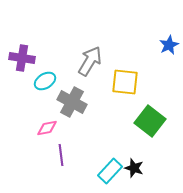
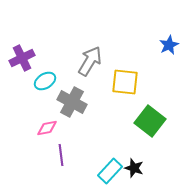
purple cross: rotated 35 degrees counterclockwise
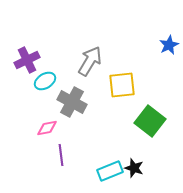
purple cross: moved 5 px right, 2 px down
yellow square: moved 3 px left, 3 px down; rotated 12 degrees counterclockwise
cyan rectangle: rotated 25 degrees clockwise
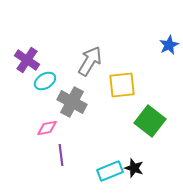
purple cross: rotated 30 degrees counterclockwise
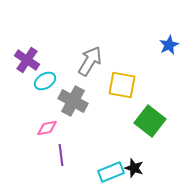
yellow square: rotated 16 degrees clockwise
gray cross: moved 1 px right, 1 px up
cyan rectangle: moved 1 px right, 1 px down
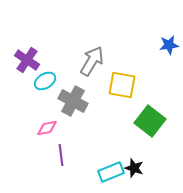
blue star: rotated 18 degrees clockwise
gray arrow: moved 2 px right
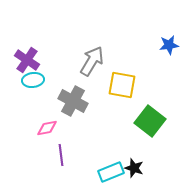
cyan ellipse: moved 12 px left, 1 px up; rotated 25 degrees clockwise
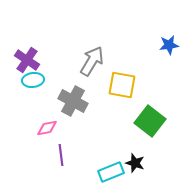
black star: moved 1 px right, 5 px up
